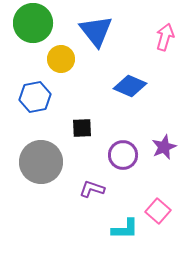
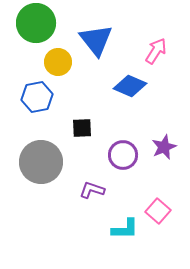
green circle: moved 3 px right
blue triangle: moved 9 px down
pink arrow: moved 9 px left, 14 px down; rotated 16 degrees clockwise
yellow circle: moved 3 px left, 3 px down
blue hexagon: moved 2 px right
purple L-shape: moved 1 px down
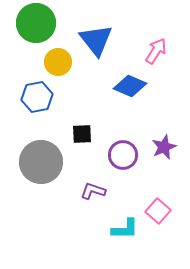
black square: moved 6 px down
purple L-shape: moved 1 px right, 1 px down
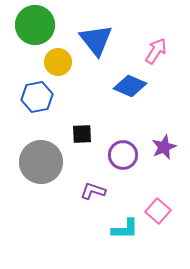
green circle: moved 1 px left, 2 px down
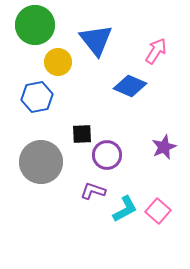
purple circle: moved 16 px left
cyan L-shape: moved 20 px up; rotated 28 degrees counterclockwise
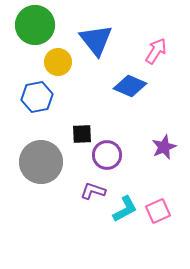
pink square: rotated 25 degrees clockwise
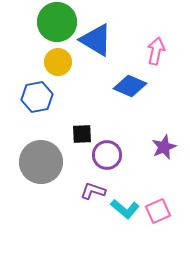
green circle: moved 22 px right, 3 px up
blue triangle: rotated 21 degrees counterclockwise
pink arrow: rotated 20 degrees counterclockwise
cyan L-shape: rotated 68 degrees clockwise
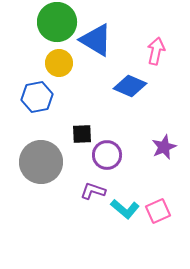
yellow circle: moved 1 px right, 1 px down
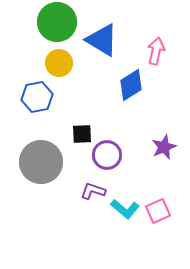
blue triangle: moved 6 px right
blue diamond: moved 1 px right, 1 px up; rotated 56 degrees counterclockwise
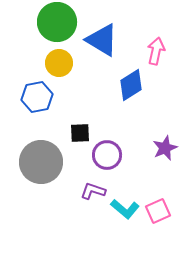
black square: moved 2 px left, 1 px up
purple star: moved 1 px right, 1 px down
